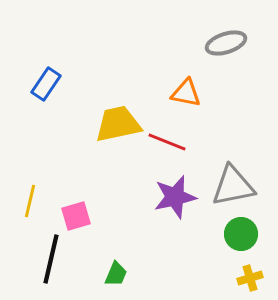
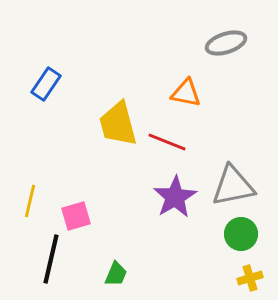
yellow trapezoid: rotated 93 degrees counterclockwise
purple star: rotated 18 degrees counterclockwise
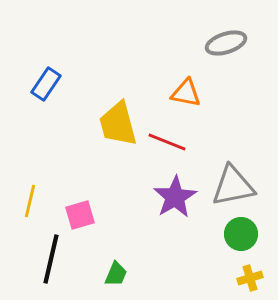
pink square: moved 4 px right, 1 px up
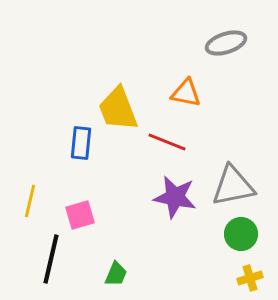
blue rectangle: moved 35 px right, 59 px down; rotated 28 degrees counterclockwise
yellow trapezoid: moved 15 px up; rotated 6 degrees counterclockwise
purple star: rotated 30 degrees counterclockwise
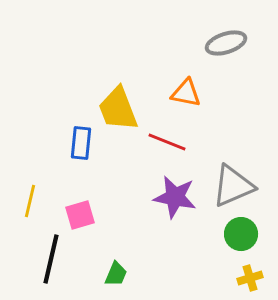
gray triangle: rotated 12 degrees counterclockwise
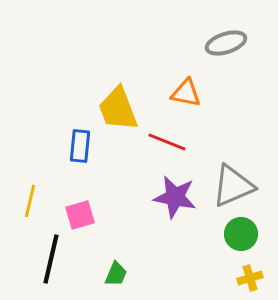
blue rectangle: moved 1 px left, 3 px down
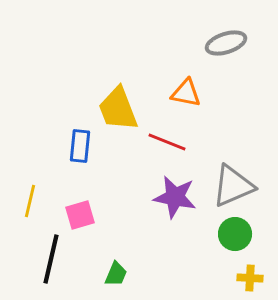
green circle: moved 6 px left
yellow cross: rotated 20 degrees clockwise
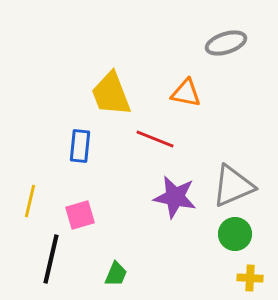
yellow trapezoid: moved 7 px left, 15 px up
red line: moved 12 px left, 3 px up
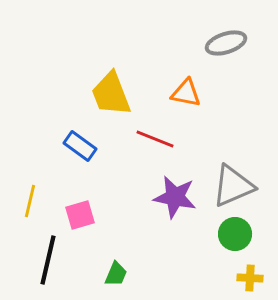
blue rectangle: rotated 60 degrees counterclockwise
black line: moved 3 px left, 1 px down
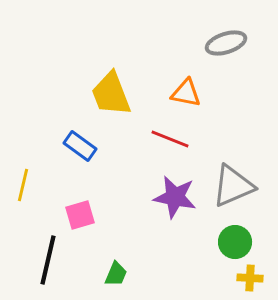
red line: moved 15 px right
yellow line: moved 7 px left, 16 px up
green circle: moved 8 px down
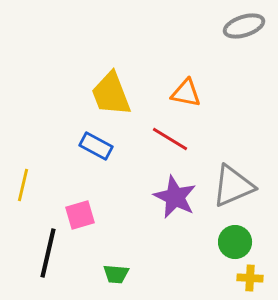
gray ellipse: moved 18 px right, 17 px up
red line: rotated 9 degrees clockwise
blue rectangle: moved 16 px right; rotated 8 degrees counterclockwise
purple star: rotated 15 degrees clockwise
black line: moved 7 px up
green trapezoid: rotated 72 degrees clockwise
